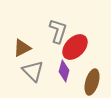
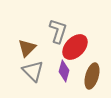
brown triangle: moved 5 px right; rotated 18 degrees counterclockwise
brown ellipse: moved 6 px up
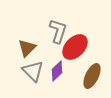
purple diamond: moved 7 px left; rotated 30 degrees clockwise
brown ellipse: rotated 10 degrees clockwise
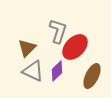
gray triangle: rotated 20 degrees counterclockwise
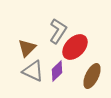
gray L-shape: rotated 15 degrees clockwise
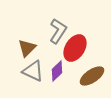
red ellipse: moved 1 px down; rotated 12 degrees counterclockwise
brown ellipse: rotated 30 degrees clockwise
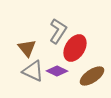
brown triangle: rotated 24 degrees counterclockwise
purple diamond: rotated 70 degrees clockwise
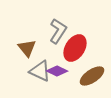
gray triangle: moved 7 px right
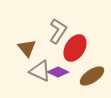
purple diamond: moved 1 px right, 1 px down
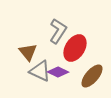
brown triangle: moved 1 px right, 4 px down
brown ellipse: rotated 15 degrees counterclockwise
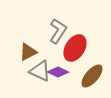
brown triangle: rotated 42 degrees clockwise
